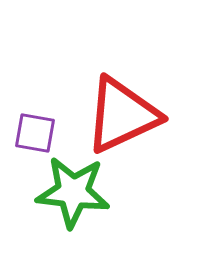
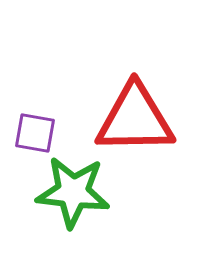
red triangle: moved 13 px right, 4 px down; rotated 24 degrees clockwise
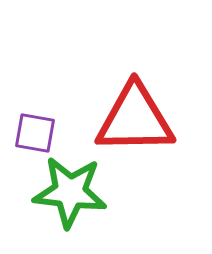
green star: moved 3 px left
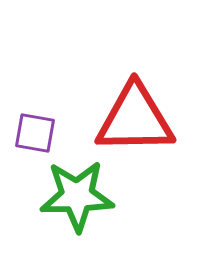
green star: moved 7 px right, 4 px down; rotated 8 degrees counterclockwise
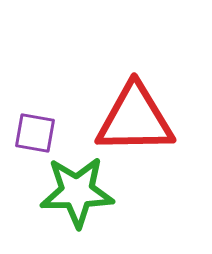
green star: moved 4 px up
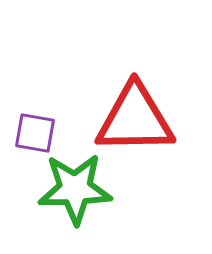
green star: moved 2 px left, 3 px up
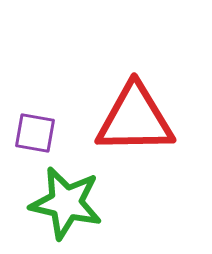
green star: moved 9 px left, 14 px down; rotated 14 degrees clockwise
